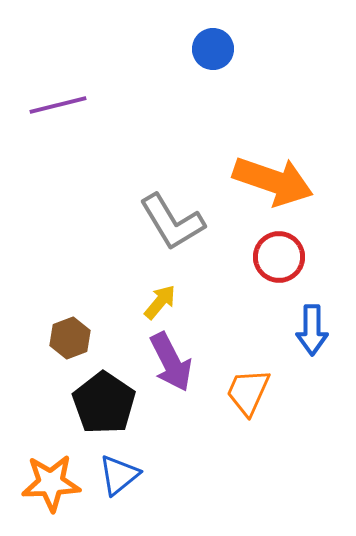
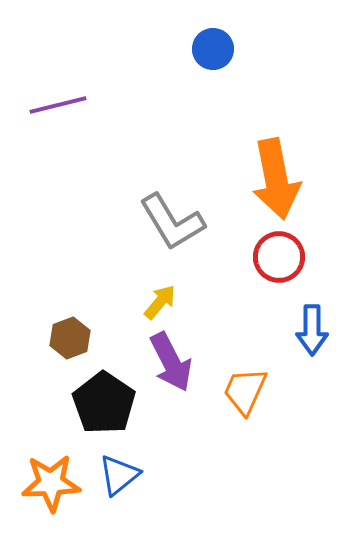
orange arrow: moved 3 px right, 2 px up; rotated 60 degrees clockwise
orange trapezoid: moved 3 px left, 1 px up
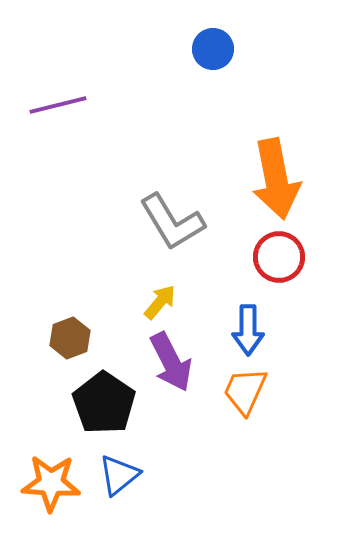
blue arrow: moved 64 px left
orange star: rotated 6 degrees clockwise
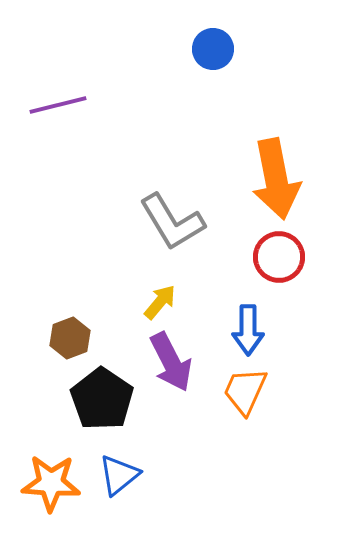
black pentagon: moved 2 px left, 4 px up
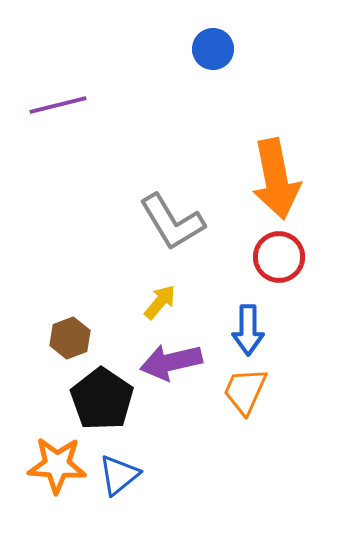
purple arrow: rotated 104 degrees clockwise
orange star: moved 6 px right, 18 px up
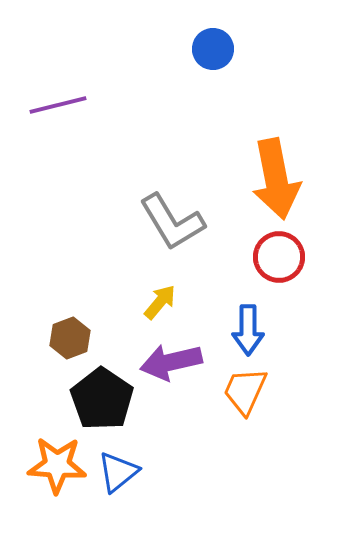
blue triangle: moved 1 px left, 3 px up
